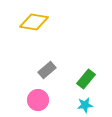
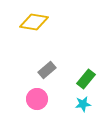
pink circle: moved 1 px left, 1 px up
cyan star: moved 2 px left, 1 px up
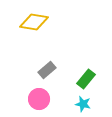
pink circle: moved 2 px right
cyan star: rotated 21 degrees clockwise
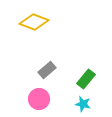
yellow diamond: rotated 12 degrees clockwise
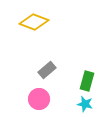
green rectangle: moved 1 px right, 2 px down; rotated 24 degrees counterclockwise
cyan star: moved 2 px right
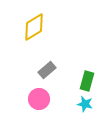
yellow diamond: moved 5 px down; rotated 52 degrees counterclockwise
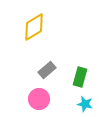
green rectangle: moved 7 px left, 4 px up
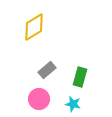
cyan star: moved 12 px left
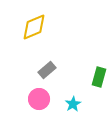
yellow diamond: rotated 8 degrees clockwise
green rectangle: moved 19 px right
cyan star: rotated 28 degrees clockwise
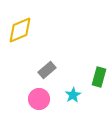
yellow diamond: moved 14 px left, 3 px down
cyan star: moved 9 px up
